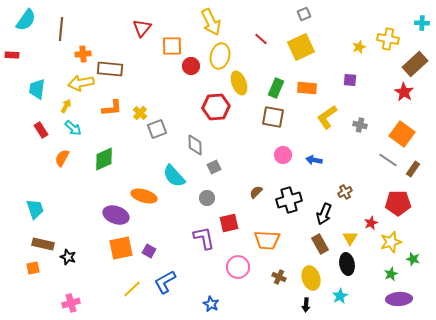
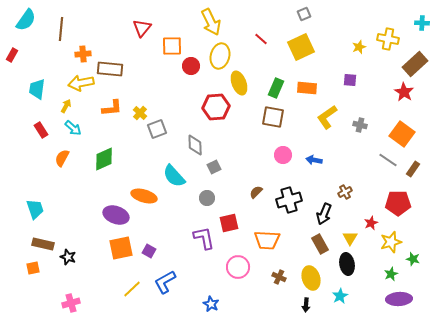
red rectangle at (12, 55): rotated 64 degrees counterclockwise
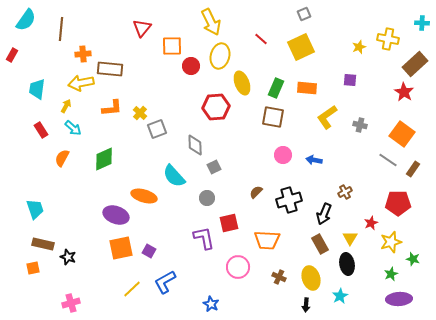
yellow ellipse at (239, 83): moved 3 px right
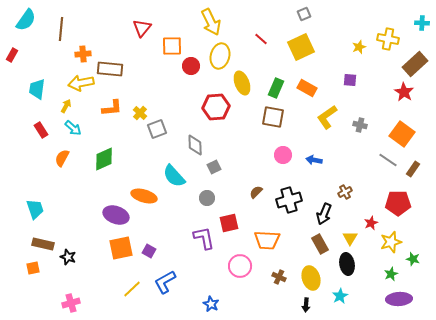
orange rectangle at (307, 88): rotated 24 degrees clockwise
pink circle at (238, 267): moved 2 px right, 1 px up
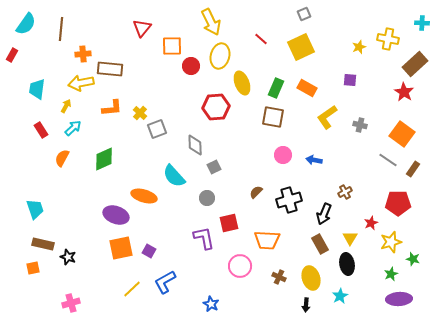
cyan semicircle at (26, 20): moved 4 px down
cyan arrow at (73, 128): rotated 84 degrees counterclockwise
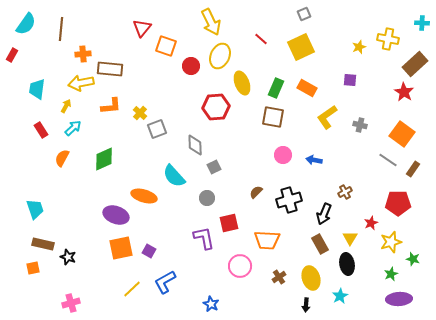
orange square at (172, 46): moved 6 px left; rotated 20 degrees clockwise
yellow ellipse at (220, 56): rotated 10 degrees clockwise
orange L-shape at (112, 108): moved 1 px left, 2 px up
brown cross at (279, 277): rotated 32 degrees clockwise
